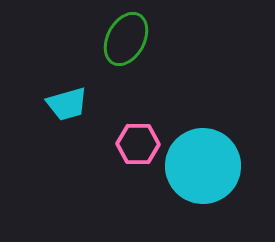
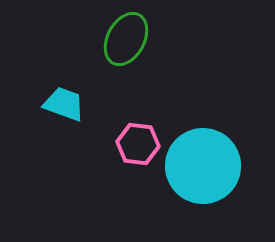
cyan trapezoid: moved 3 px left; rotated 144 degrees counterclockwise
pink hexagon: rotated 6 degrees clockwise
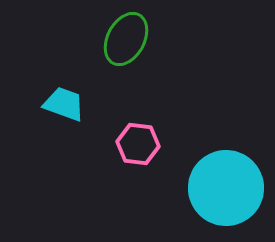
cyan circle: moved 23 px right, 22 px down
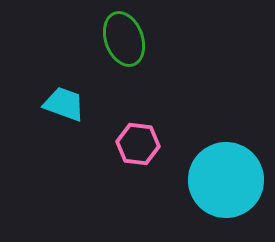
green ellipse: moved 2 px left; rotated 48 degrees counterclockwise
cyan circle: moved 8 px up
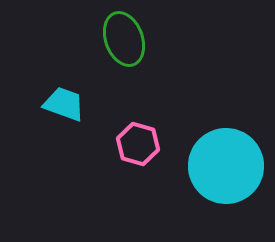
pink hexagon: rotated 9 degrees clockwise
cyan circle: moved 14 px up
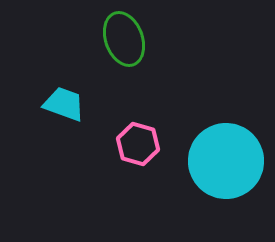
cyan circle: moved 5 px up
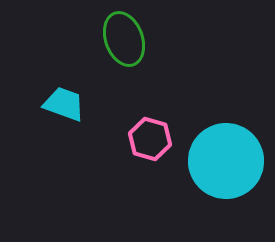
pink hexagon: moved 12 px right, 5 px up
